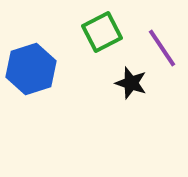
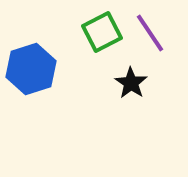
purple line: moved 12 px left, 15 px up
black star: rotated 16 degrees clockwise
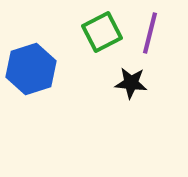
purple line: rotated 48 degrees clockwise
black star: rotated 28 degrees counterclockwise
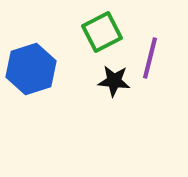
purple line: moved 25 px down
black star: moved 17 px left, 2 px up
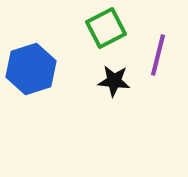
green square: moved 4 px right, 4 px up
purple line: moved 8 px right, 3 px up
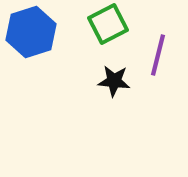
green square: moved 2 px right, 4 px up
blue hexagon: moved 37 px up
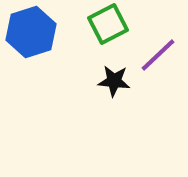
purple line: rotated 33 degrees clockwise
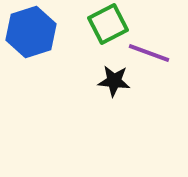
purple line: moved 9 px left, 2 px up; rotated 63 degrees clockwise
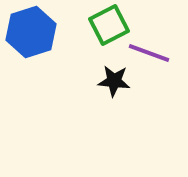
green square: moved 1 px right, 1 px down
